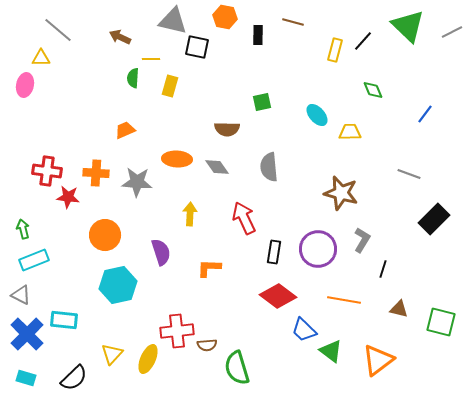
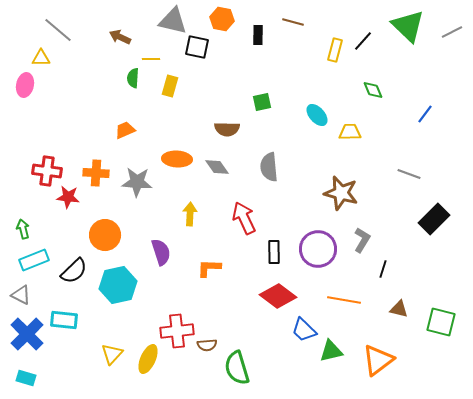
orange hexagon at (225, 17): moved 3 px left, 2 px down
black rectangle at (274, 252): rotated 10 degrees counterclockwise
green triangle at (331, 351): rotated 50 degrees counterclockwise
black semicircle at (74, 378): moved 107 px up
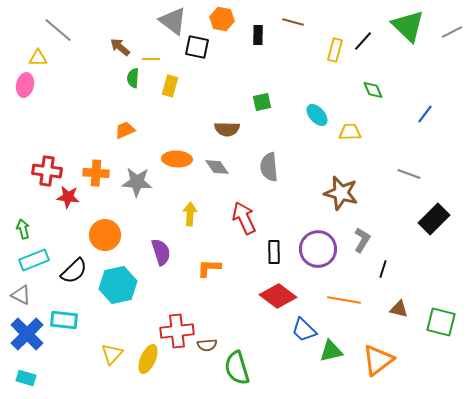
gray triangle at (173, 21): rotated 24 degrees clockwise
brown arrow at (120, 37): moved 10 px down; rotated 15 degrees clockwise
yellow triangle at (41, 58): moved 3 px left
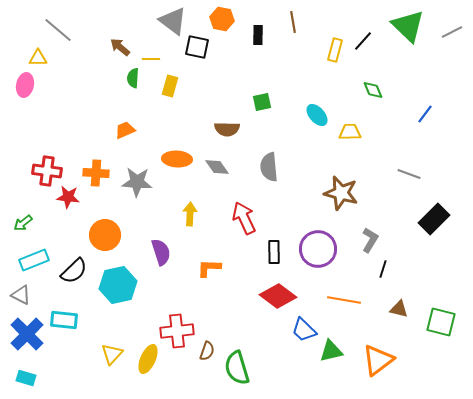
brown line at (293, 22): rotated 65 degrees clockwise
green arrow at (23, 229): moved 6 px up; rotated 114 degrees counterclockwise
gray L-shape at (362, 240): moved 8 px right
brown semicircle at (207, 345): moved 6 px down; rotated 66 degrees counterclockwise
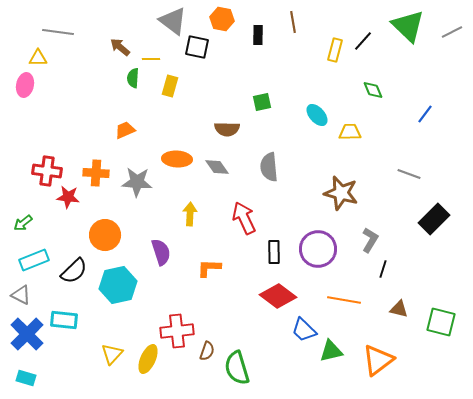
gray line at (58, 30): moved 2 px down; rotated 32 degrees counterclockwise
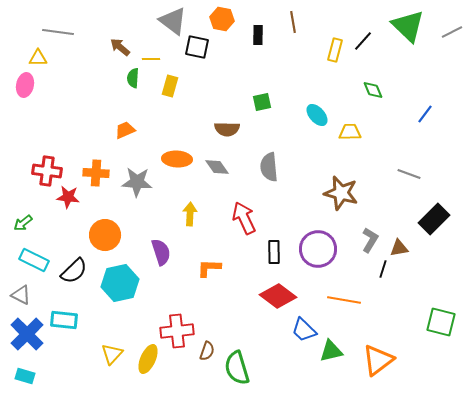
cyan rectangle at (34, 260): rotated 48 degrees clockwise
cyan hexagon at (118, 285): moved 2 px right, 2 px up
brown triangle at (399, 309): moved 61 px up; rotated 24 degrees counterclockwise
cyan rectangle at (26, 378): moved 1 px left, 2 px up
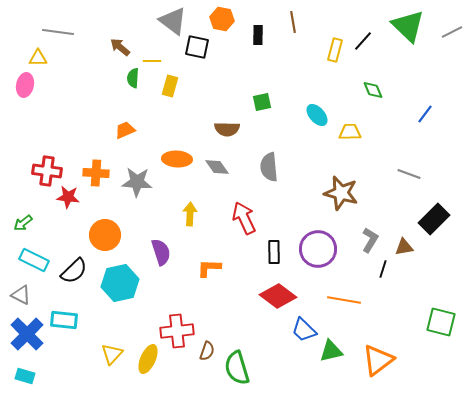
yellow line at (151, 59): moved 1 px right, 2 px down
brown triangle at (399, 248): moved 5 px right, 1 px up
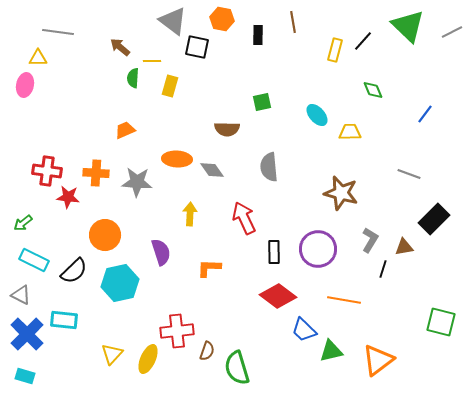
gray diamond at (217, 167): moved 5 px left, 3 px down
